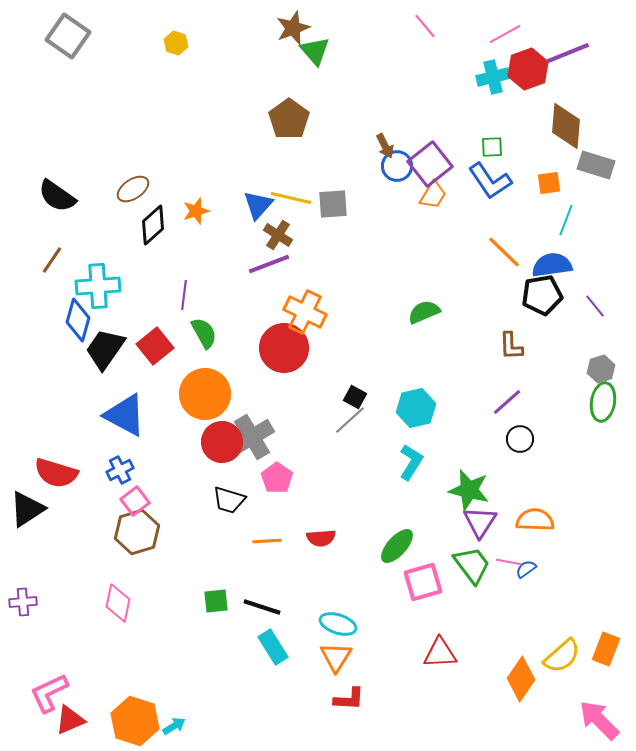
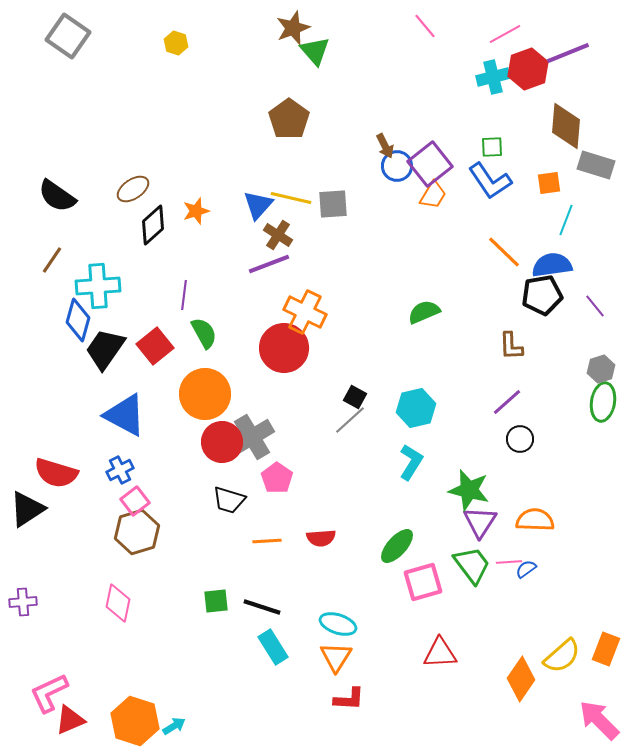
pink line at (509, 562): rotated 15 degrees counterclockwise
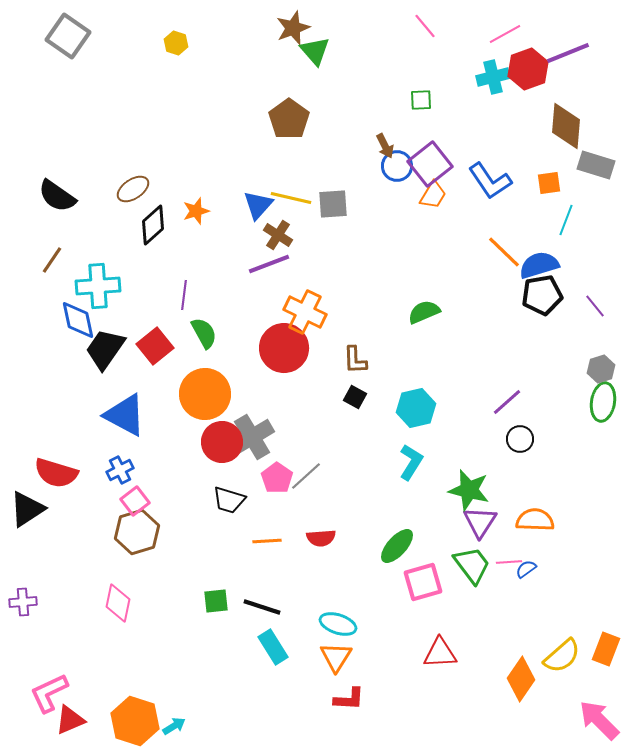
green square at (492, 147): moved 71 px left, 47 px up
blue semicircle at (552, 265): moved 13 px left; rotated 9 degrees counterclockwise
blue diamond at (78, 320): rotated 27 degrees counterclockwise
brown L-shape at (511, 346): moved 156 px left, 14 px down
gray line at (350, 420): moved 44 px left, 56 px down
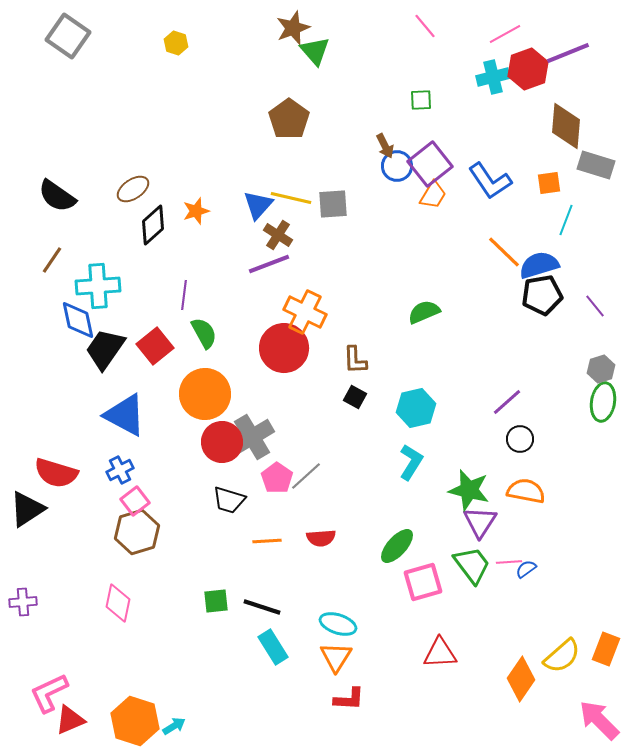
orange semicircle at (535, 520): moved 9 px left, 29 px up; rotated 9 degrees clockwise
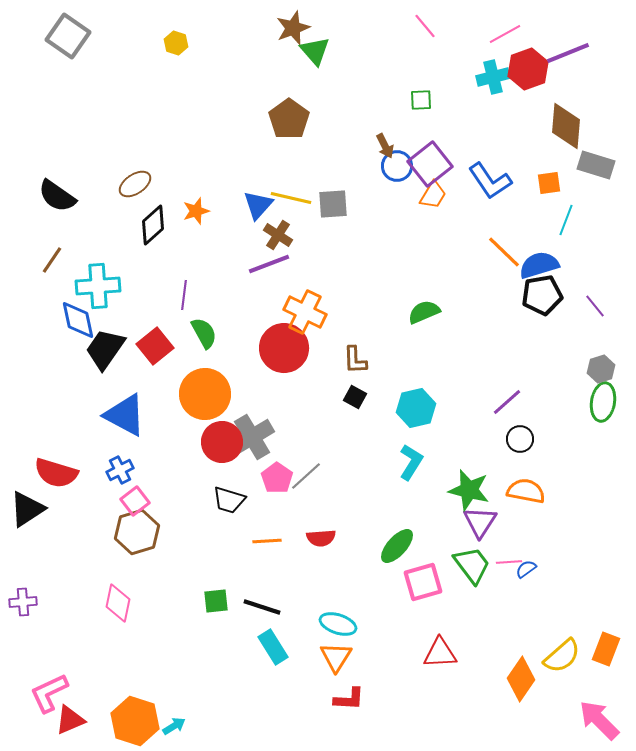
brown ellipse at (133, 189): moved 2 px right, 5 px up
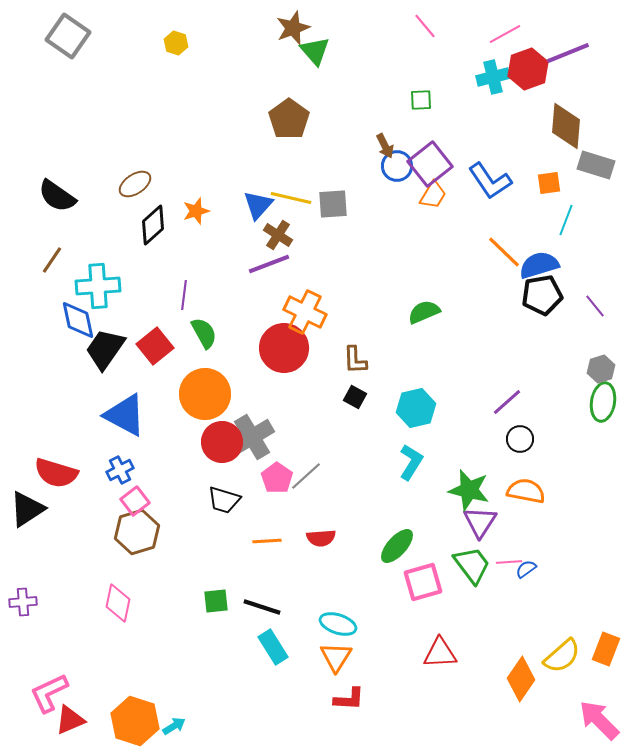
black trapezoid at (229, 500): moved 5 px left
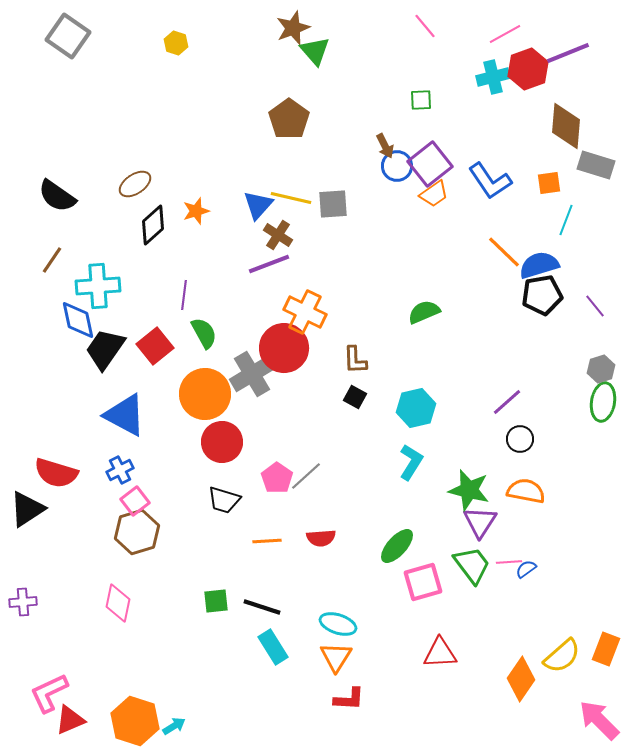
orange trapezoid at (433, 195): moved 1 px right, 1 px up; rotated 24 degrees clockwise
gray cross at (252, 437): moved 63 px up
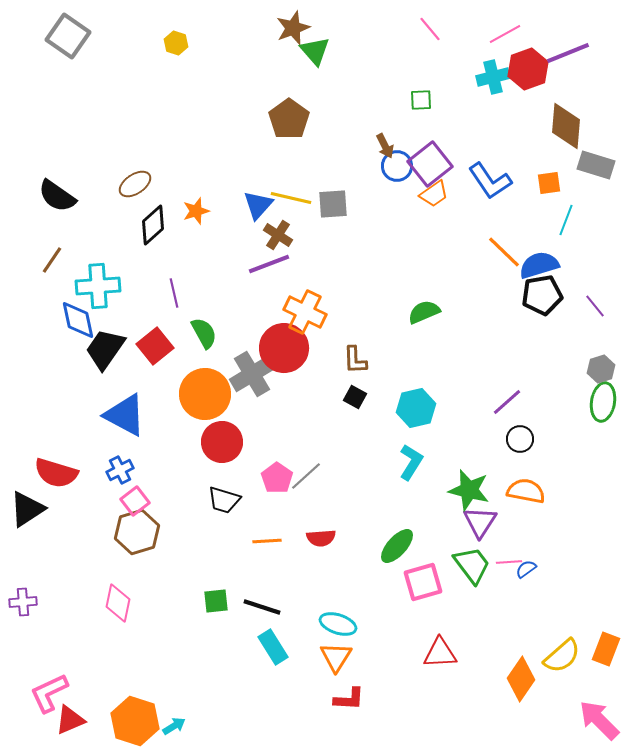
pink line at (425, 26): moved 5 px right, 3 px down
purple line at (184, 295): moved 10 px left, 2 px up; rotated 20 degrees counterclockwise
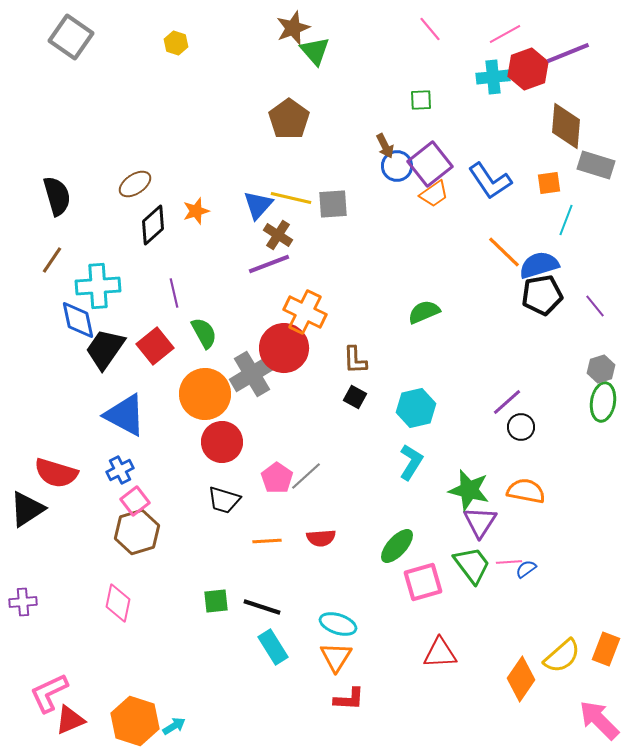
gray square at (68, 36): moved 3 px right, 1 px down
cyan cross at (493, 77): rotated 8 degrees clockwise
black semicircle at (57, 196): rotated 141 degrees counterclockwise
black circle at (520, 439): moved 1 px right, 12 px up
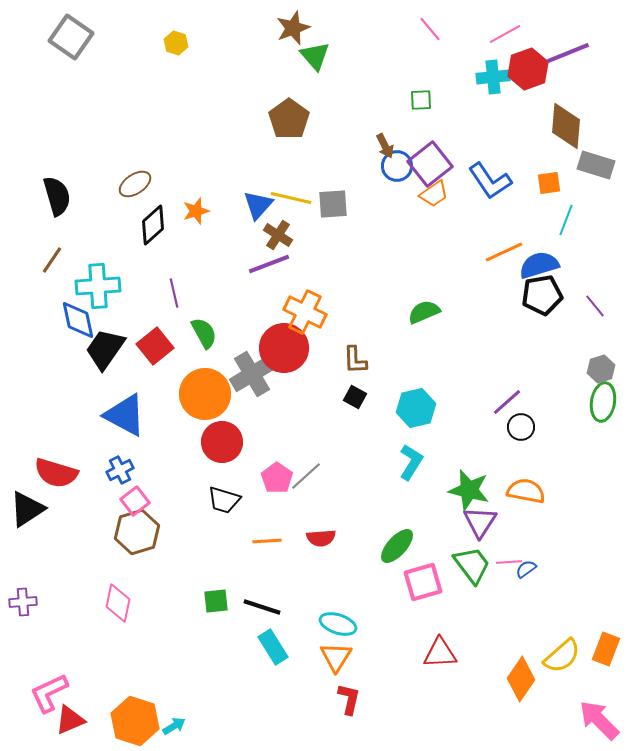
green triangle at (315, 51): moved 5 px down
orange line at (504, 252): rotated 69 degrees counterclockwise
red L-shape at (349, 699): rotated 80 degrees counterclockwise
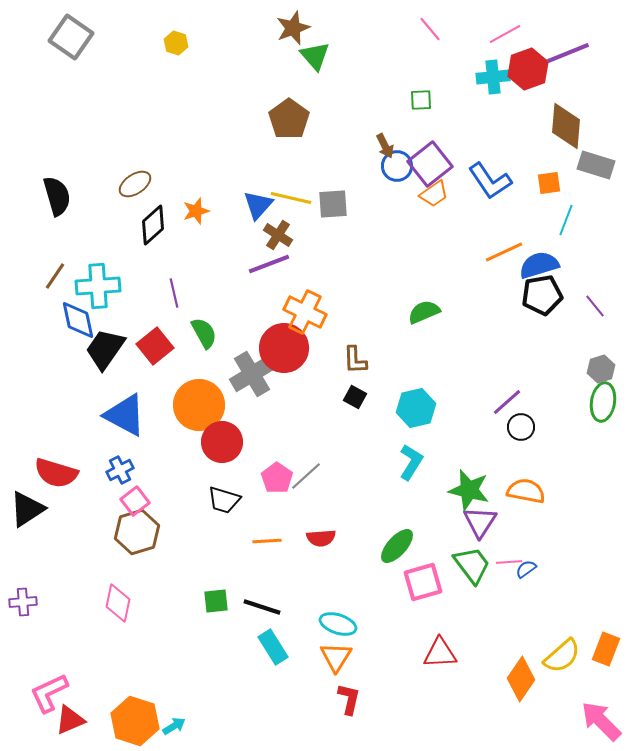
brown line at (52, 260): moved 3 px right, 16 px down
orange circle at (205, 394): moved 6 px left, 11 px down
pink arrow at (599, 720): moved 2 px right, 1 px down
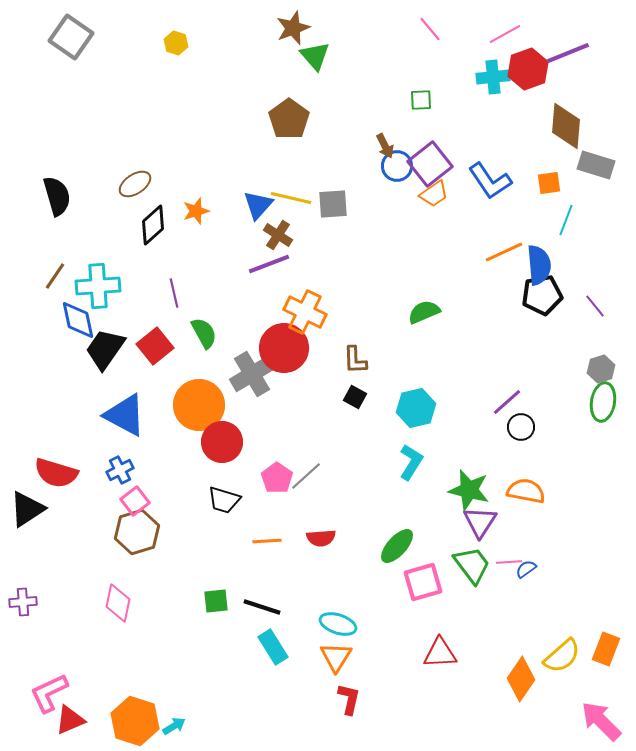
blue semicircle at (539, 265): rotated 102 degrees clockwise
